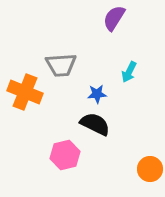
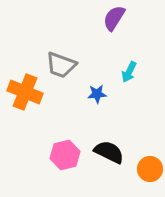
gray trapezoid: rotated 24 degrees clockwise
black semicircle: moved 14 px right, 28 px down
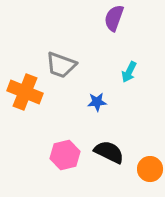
purple semicircle: rotated 12 degrees counterclockwise
blue star: moved 8 px down
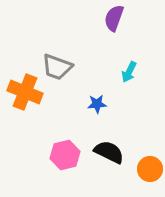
gray trapezoid: moved 4 px left, 2 px down
blue star: moved 2 px down
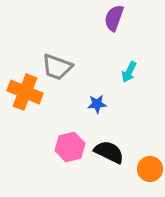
pink hexagon: moved 5 px right, 8 px up
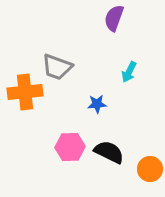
orange cross: rotated 28 degrees counterclockwise
pink hexagon: rotated 12 degrees clockwise
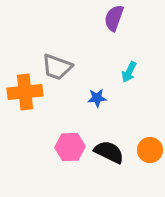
blue star: moved 6 px up
orange circle: moved 19 px up
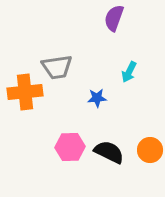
gray trapezoid: rotated 28 degrees counterclockwise
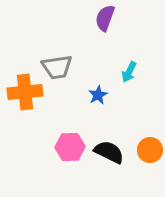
purple semicircle: moved 9 px left
blue star: moved 1 px right, 3 px up; rotated 24 degrees counterclockwise
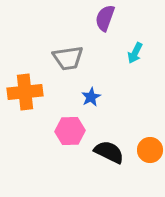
gray trapezoid: moved 11 px right, 9 px up
cyan arrow: moved 6 px right, 19 px up
blue star: moved 7 px left, 2 px down
pink hexagon: moved 16 px up
